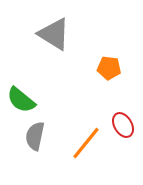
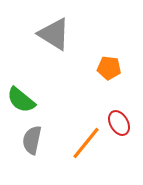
red ellipse: moved 4 px left, 2 px up
gray semicircle: moved 3 px left, 4 px down
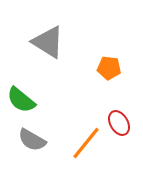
gray triangle: moved 6 px left, 8 px down
gray semicircle: rotated 72 degrees counterclockwise
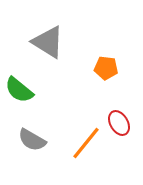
orange pentagon: moved 3 px left
green semicircle: moved 2 px left, 10 px up
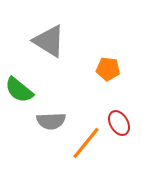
gray triangle: moved 1 px right, 1 px up
orange pentagon: moved 2 px right, 1 px down
gray semicircle: moved 19 px right, 19 px up; rotated 32 degrees counterclockwise
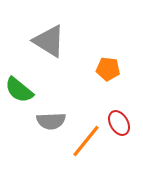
orange line: moved 2 px up
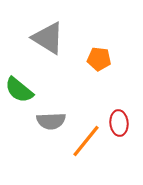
gray triangle: moved 1 px left, 3 px up
orange pentagon: moved 9 px left, 10 px up
red ellipse: rotated 25 degrees clockwise
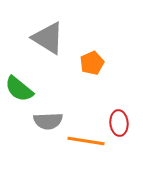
orange pentagon: moved 7 px left, 4 px down; rotated 30 degrees counterclockwise
green semicircle: moved 1 px up
gray semicircle: moved 3 px left
orange line: rotated 60 degrees clockwise
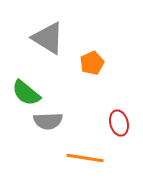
green semicircle: moved 7 px right, 4 px down
red ellipse: rotated 10 degrees counterclockwise
orange line: moved 1 px left, 17 px down
